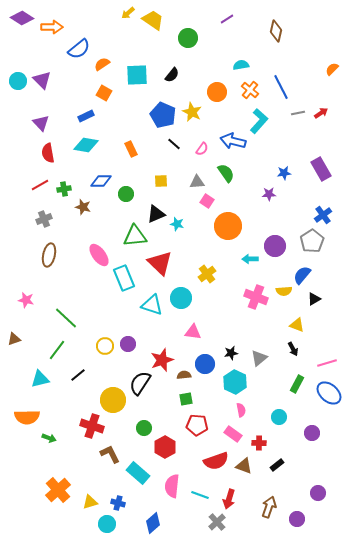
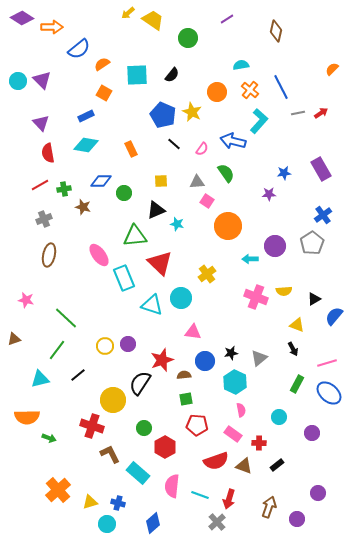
green circle at (126, 194): moved 2 px left, 1 px up
black triangle at (156, 214): moved 4 px up
gray pentagon at (312, 241): moved 2 px down
blue semicircle at (302, 275): moved 32 px right, 41 px down
blue circle at (205, 364): moved 3 px up
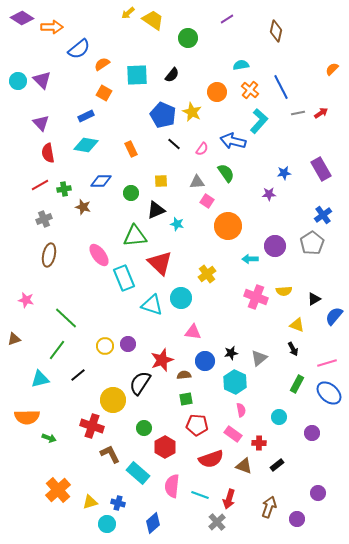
green circle at (124, 193): moved 7 px right
red semicircle at (216, 461): moved 5 px left, 2 px up
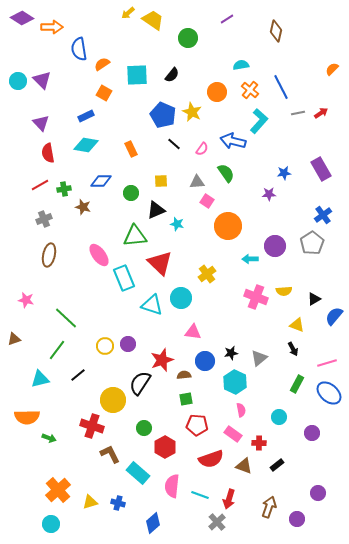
blue semicircle at (79, 49): rotated 120 degrees clockwise
cyan circle at (107, 524): moved 56 px left
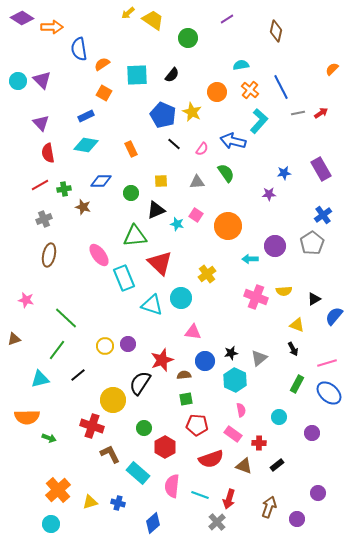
pink square at (207, 201): moved 11 px left, 14 px down
cyan hexagon at (235, 382): moved 2 px up
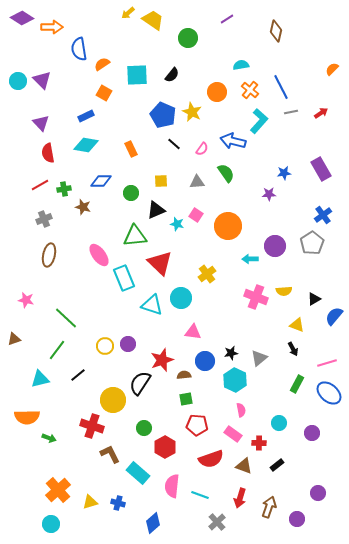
gray line at (298, 113): moved 7 px left, 1 px up
cyan circle at (279, 417): moved 6 px down
red arrow at (229, 499): moved 11 px right, 1 px up
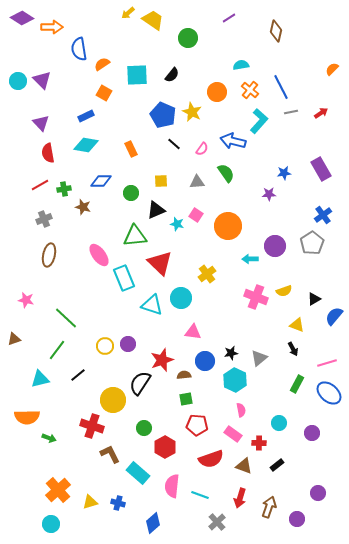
purple line at (227, 19): moved 2 px right, 1 px up
yellow semicircle at (284, 291): rotated 14 degrees counterclockwise
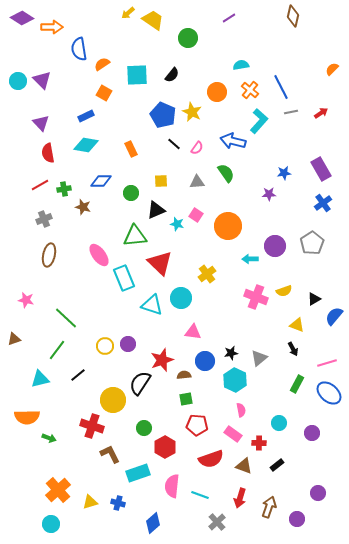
brown diamond at (276, 31): moved 17 px right, 15 px up
pink semicircle at (202, 149): moved 5 px left, 1 px up
blue cross at (323, 215): moved 12 px up
cyan rectangle at (138, 473): rotated 60 degrees counterclockwise
